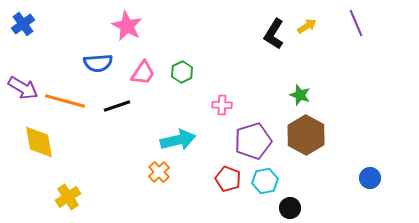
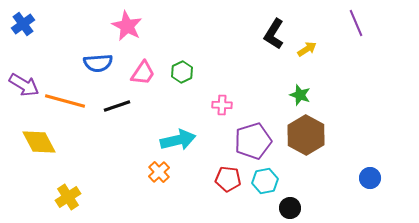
yellow arrow: moved 23 px down
purple arrow: moved 1 px right, 3 px up
yellow diamond: rotated 18 degrees counterclockwise
red pentagon: rotated 15 degrees counterclockwise
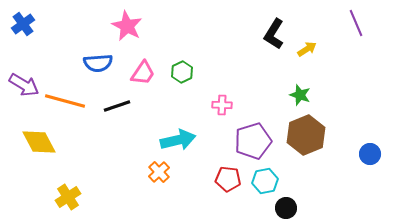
brown hexagon: rotated 9 degrees clockwise
blue circle: moved 24 px up
black circle: moved 4 px left
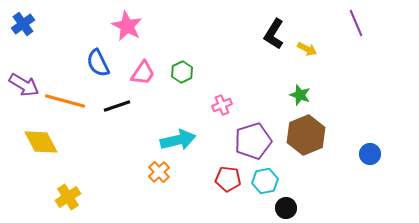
yellow arrow: rotated 60 degrees clockwise
blue semicircle: rotated 68 degrees clockwise
pink cross: rotated 24 degrees counterclockwise
yellow diamond: moved 2 px right
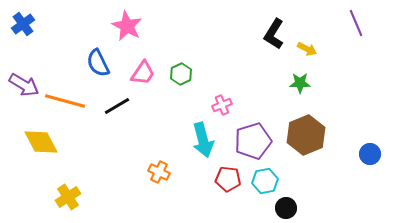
green hexagon: moved 1 px left, 2 px down
green star: moved 12 px up; rotated 20 degrees counterclockwise
black line: rotated 12 degrees counterclockwise
cyan arrow: moved 25 px right; rotated 88 degrees clockwise
orange cross: rotated 20 degrees counterclockwise
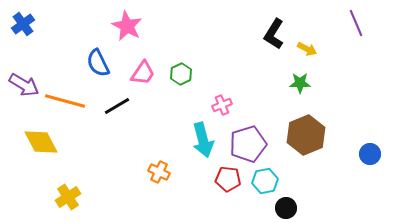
purple pentagon: moved 5 px left, 3 px down
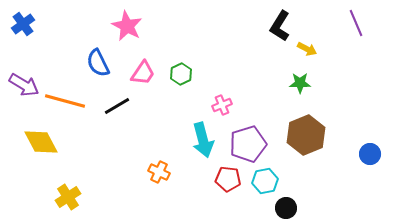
black L-shape: moved 6 px right, 8 px up
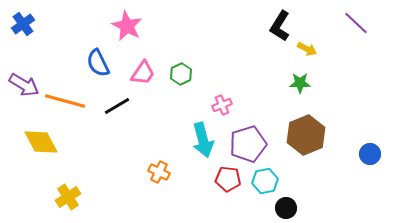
purple line: rotated 24 degrees counterclockwise
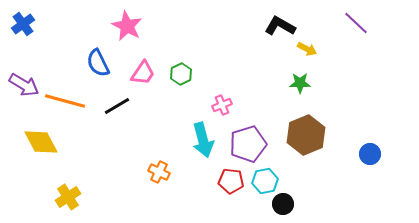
black L-shape: rotated 88 degrees clockwise
red pentagon: moved 3 px right, 2 px down
black circle: moved 3 px left, 4 px up
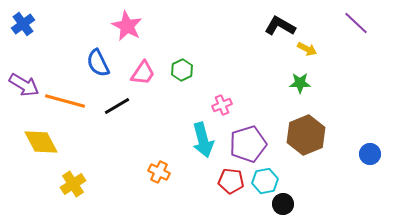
green hexagon: moved 1 px right, 4 px up
yellow cross: moved 5 px right, 13 px up
